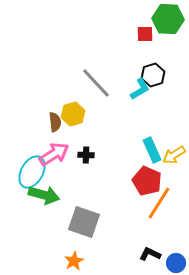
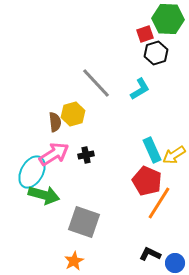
red square: rotated 18 degrees counterclockwise
black hexagon: moved 3 px right, 22 px up
black cross: rotated 14 degrees counterclockwise
blue circle: moved 1 px left
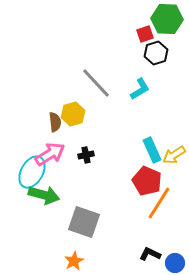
green hexagon: moved 1 px left
pink arrow: moved 4 px left
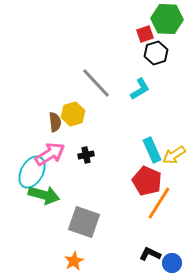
blue circle: moved 3 px left
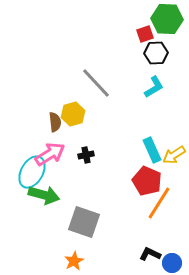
black hexagon: rotated 15 degrees clockwise
cyan L-shape: moved 14 px right, 2 px up
